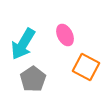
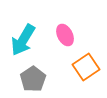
cyan arrow: moved 4 px up
orange square: rotated 28 degrees clockwise
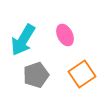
orange square: moved 4 px left, 7 px down
gray pentagon: moved 3 px right, 4 px up; rotated 15 degrees clockwise
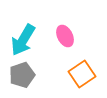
pink ellipse: moved 1 px down
gray pentagon: moved 14 px left
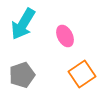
cyan arrow: moved 16 px up
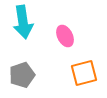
cyan arrow: moved 2 px up; rotated 40 degrees counterclockwise
orange square: moved 2 px right, 1 px up; rotated 20 degrees clockwise
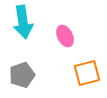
orange square: moved 3 px right
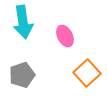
orange square: rotated 28 degrees counterclockwise
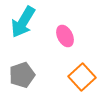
cyan arrow: rotated 40 degrees clockwise
orange square: moved 5 px left, 4 px down
